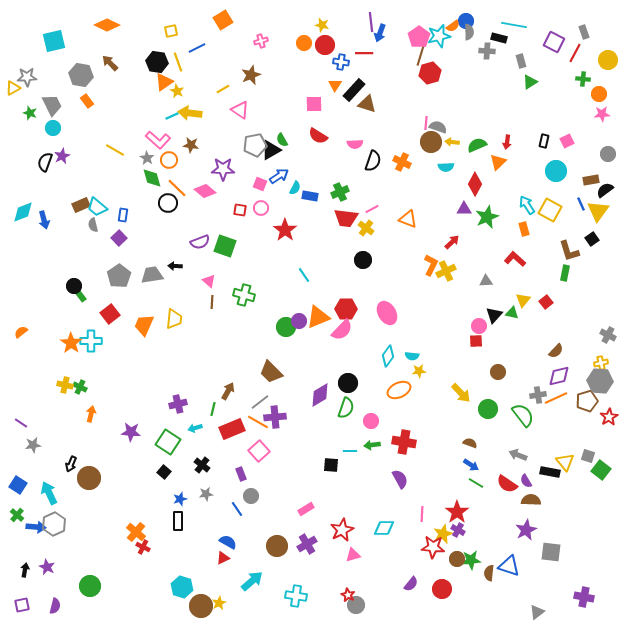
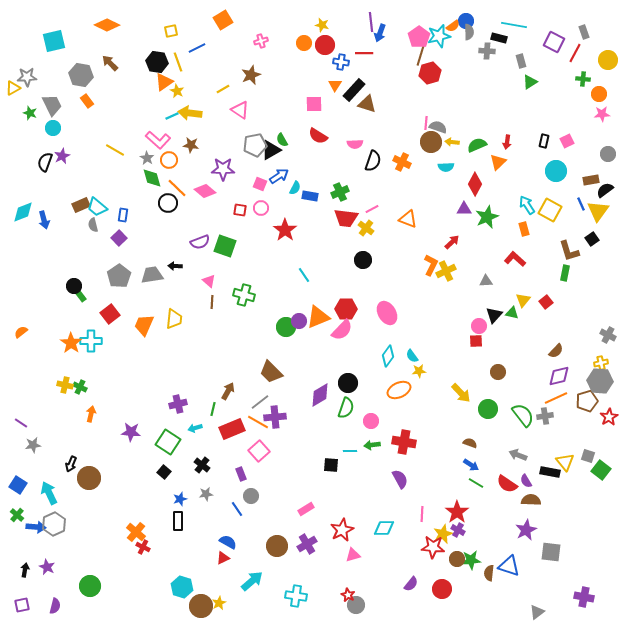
cyan semicircle at (412, 356): rotated 48 degrees clockwise
gray cross at (538, 395): moved 7 px right, 21 px down
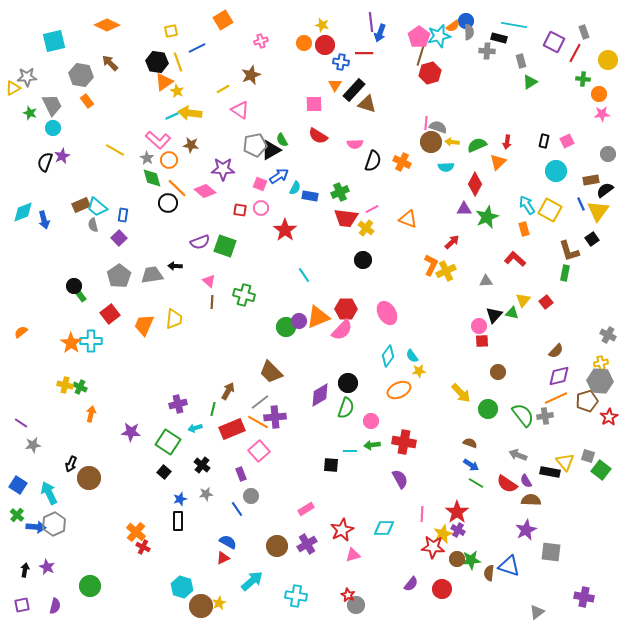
red square at (476, 341): moved 6 px right
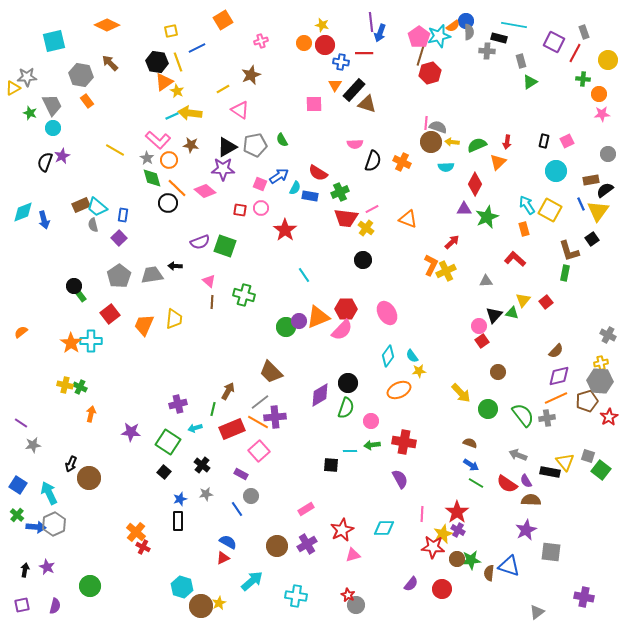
red semicircle at (318, 136): moved 37 px down
black triangle at (271, 150): moved 44 px left, 3 px up
red square at (482, 341): rotated 32 degrees counterclockwise
gray cross at (545, 416): moved 2 px right, 2 px down
purple rectangle at (241, 474): rotated 40 degrees counterclockwise
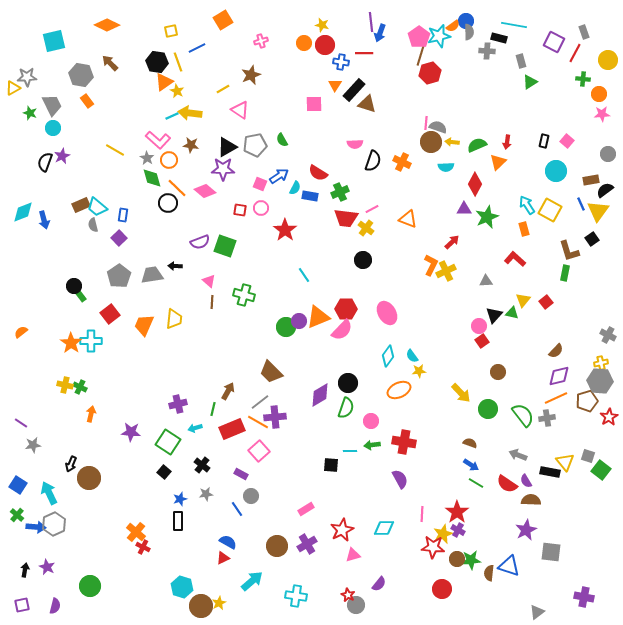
pink square at (567, 141): rotated 24 degrees counterclockwise
purple semicircle at (411, 584): moved 32 px left
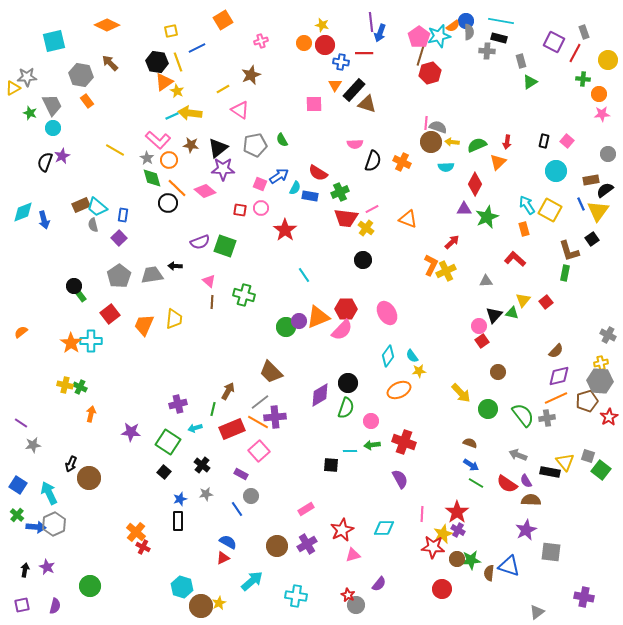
cyan line at (514, 25): moved 13 px left, 4 px up
black triangle at (227, 147): moved 9 px left, 1 px down; rotated 10 degrees counterclockwise
red cross at (404, 442): rotated 10 degrees clockwise
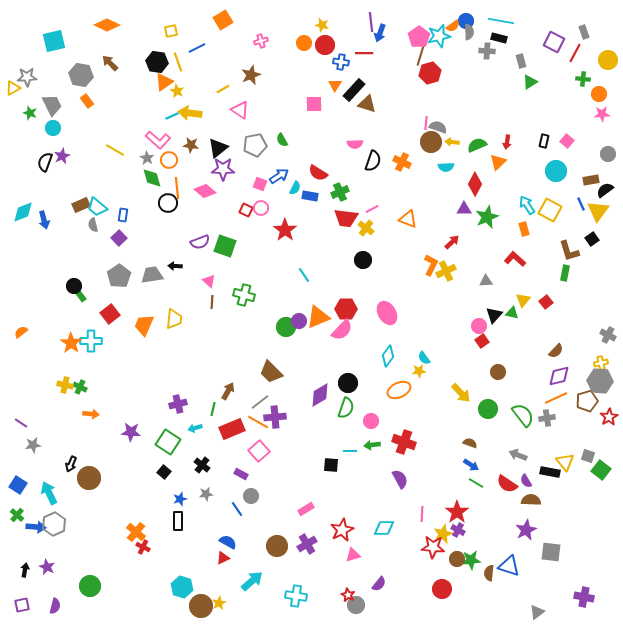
orange line at (177, 188): rotated 40 degrees clockwise
red square at (240, 210): moved 6 px right; rotated 16 degrees clockwise
cyan semicircle at (412, 356): moved 12 px right, 2 px down
orange arrow at (91, 414): rotated 84 degrees clockwise
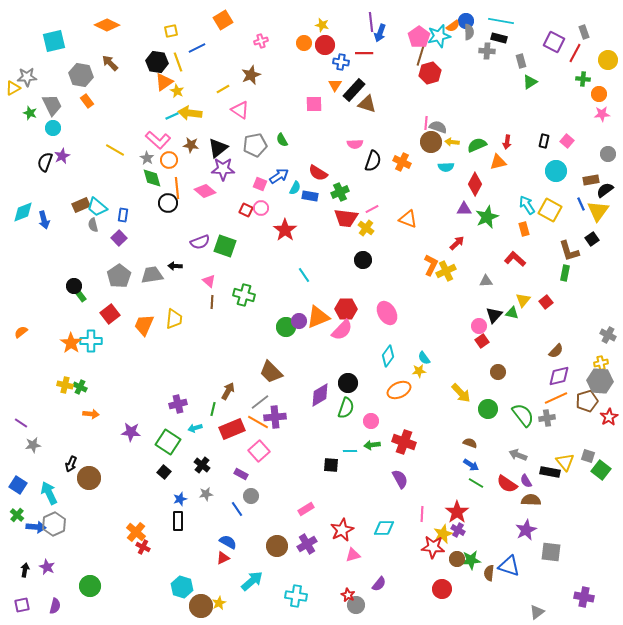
orange triangle at (498, 162): rotated 30 degrees clockwise
red arrow at (452, 242): moved 5 px right, 1 px down
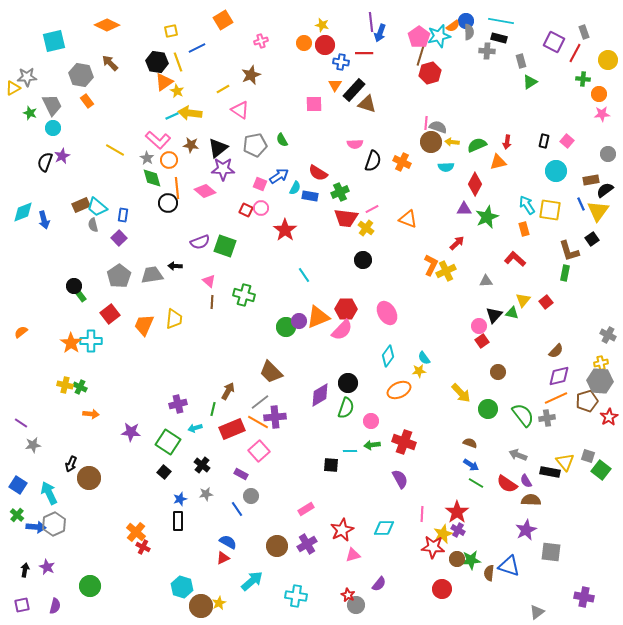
yellow square at (550, 210): rotated 20 degrees counterclockwise
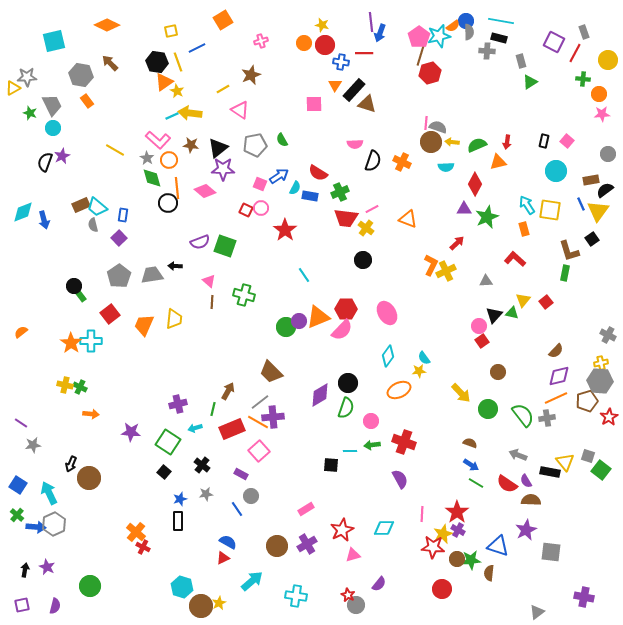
purple cross at (275, 417): moved 2 px left
blue triangle at (509, 566): moved 11 px left, 20 px up
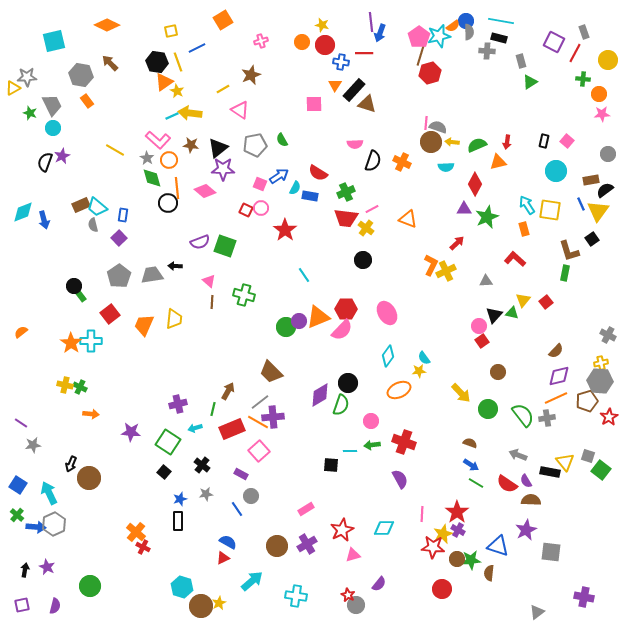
orange circle at (304, 43): moved 2 px left, 1 px up
green cross at (340, 192): moved 6 px right
green semicircle at (346, 408): moved 5 px left, 3 px up
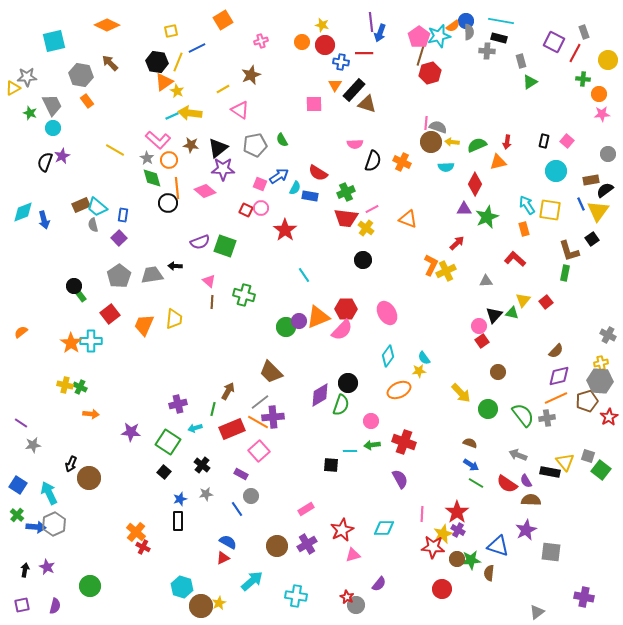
yellow line at (178, 62): rotated 42 degrees clockwise
red star at (348, 595): moved 1 px left, 2 px down
